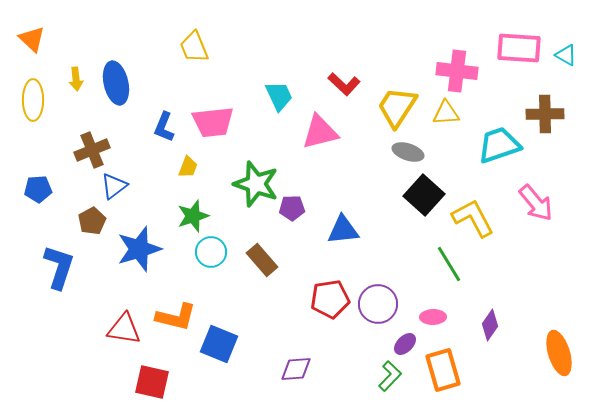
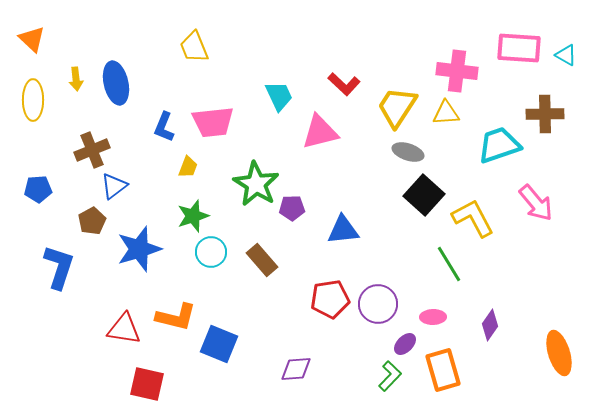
green star at (256, 184): rotated 12 degrees clockwise
red square at (152, 382): moved 5 px left, 2 px down
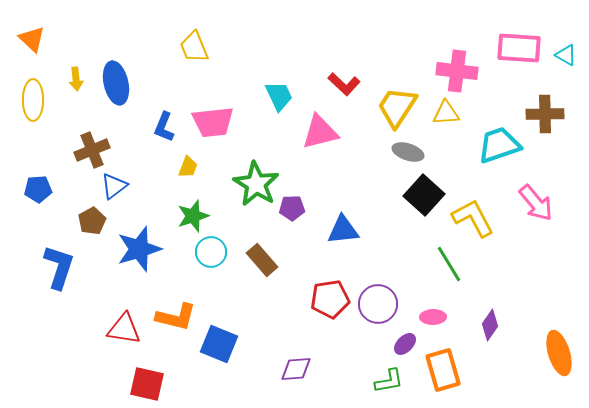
green L-shape at (390, 376): moved 1 px left, 5 px down; rotated 36 degrees clockwise
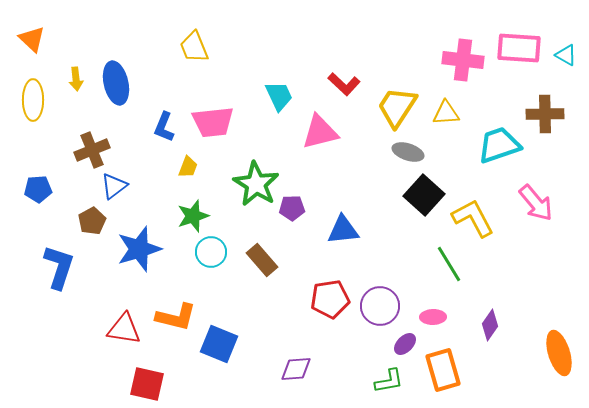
pink cross at (457, 71): moved 6 px right, 11 px up
purple circle at (378, 304): moved 2 px right, 2 px down
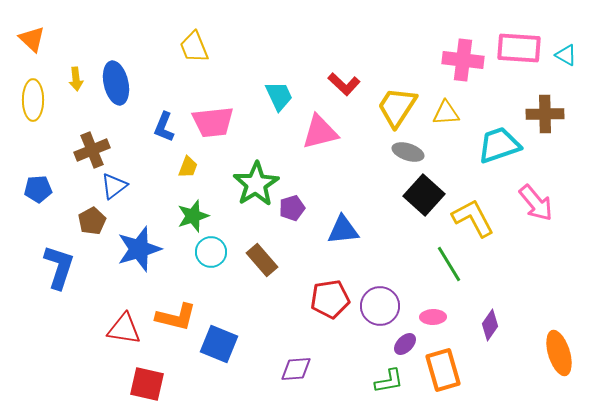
green star at (256, 184): rotated 9 degrees clockwise
purple pentagon at (292, 208): rotated 15 degrees counterclockwise
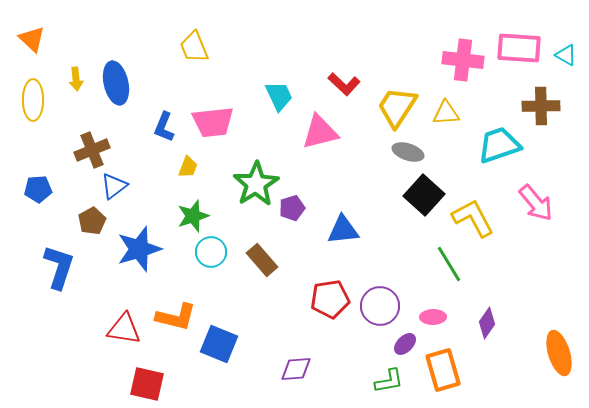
brown cross at (545, 114): moved 4 px left, 8 px up
purple diamond at (490, 325): moved 3 px left, 2 px up
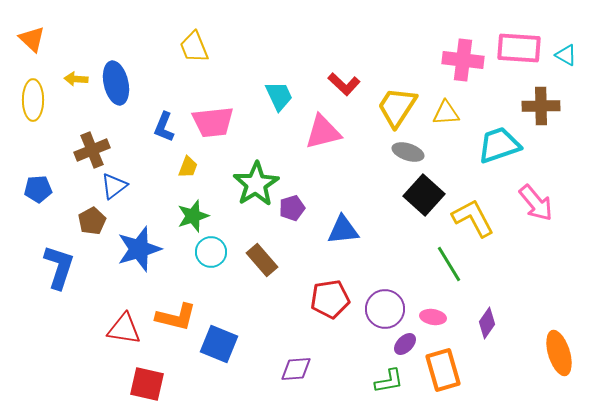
yellow arrow at (76, 79): rotated 100 degrees clockwise
pink triangle at (320, 132): moved 3 px right
purple circle at (380, 306): moved 5 px right, 3 px down
pink ellipse at (433, 317): rotated 10 degrees clockwise
